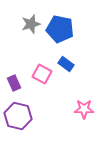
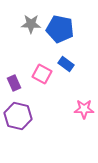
gray star: rotated 18 degrees clockwise
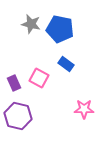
gray star: rotated 12 degrees clockwise
pink square: moved 3 px left, 4 px down
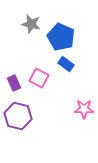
blue pentagon: moved 1 px right, 8 px down; rotated 12 degrees clockwise
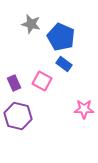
blue rectangle: moved 2 px left
pink square: moved 3 px right, 3 px down
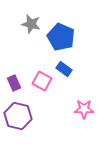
blue rectangle: moved 5 px down
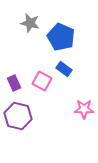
gray star: moved 1 px left, 1 px up
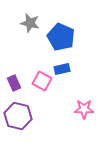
blue rectangle: moved 2 px left; rotated 49 degrees counterclockwise
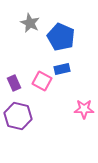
gray star: rotated 12 degrees clockwise
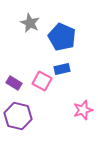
blue pentagon: moved 1 px right
purple rectangle: rotated 35 degrees counterclockwise
pink star: moved 1 px left, 1 px down; rotated 18 degrees counterclockwise
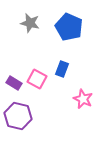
gray star: rotated 12 degrees counterclockwise
blue pentagon: moved 7 px right, 10 px up
blue rectangle: rotated 56 degrees counterclockwise
pink square: moved 5 px left, 2 px up
pink star: moved 11 px up; rotated 30 degrees counterclockwise
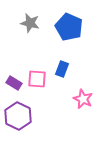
pink square: rotated 24 degrees counterclockwise
purple hexagon: rotated 12 degrees clockwise
